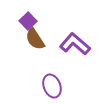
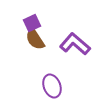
purple square: moved 4 px right, 2 px down; rotated 18 degrees clockwise
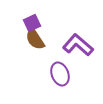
purple L-shape: moved 3 px right, 1 px down
purple ellipse: moved 8 px right, 12 px up
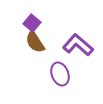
purple square: rotated 24 degrees counterclockwise
brown semicircle: moved 3 px down
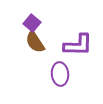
purple L-shape: rotated 140 degrees clockwise
purple ellipse: rotated 15 degrees clockwise
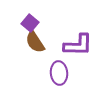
purple square: moved 2 px left
purple ellipse: moved 1 px left, 1 px up
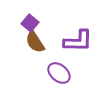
purple L-shape: moved 4 px up
purple ellipse: rotated 45 degrees counterclockwise
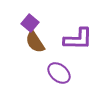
purple L-shape: moved 2 px up
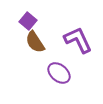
purple square: moved 2 px left, 2 px up
purple L-shape: moved 1 px down; rotated 116 degrees counterclockwise
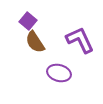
purple L-shape: moved 2 px right
purple ellipse: rotated 25 degrees counterclockwise
